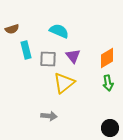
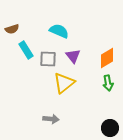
cyan rectangle: rotated 18 degrees counterclockwise
gray arrow: moved 2 px right, 3 px down
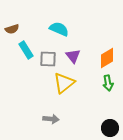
cyan semicircle: moved 2 px up
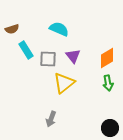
gray arrow: rotated 105 degrees clockwise
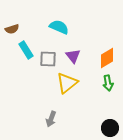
cyan semicircle: moved 2 px up
yellow triangle: moved 3 px right
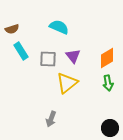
cyan rectangle: moved 5 px left, 1 px down
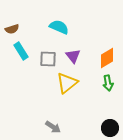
gray arrow: moved 2 px right, 8 px down; rotated 77 degrees counterclockwise
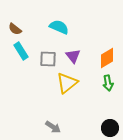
brown semicircle: moved 3 px right; rotated 56 degrees clockwise
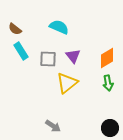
gray arrow: moved 1 px up
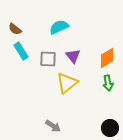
cyan semicircle: rotated 48 degrees counterclockwise
